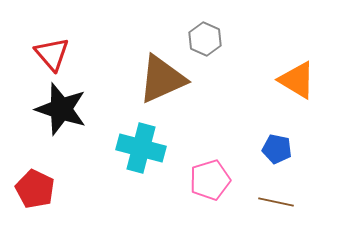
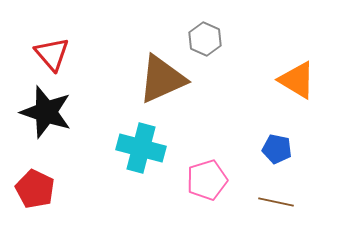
black star: moved 15 px left, 3 px down
pink pentagon: moved 3 px left
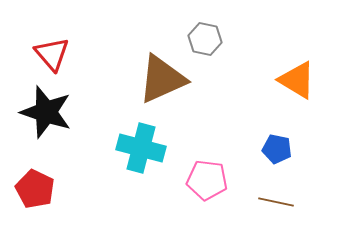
gray hexagon: rotated 12 degrees counterclockwise
pink pentagon: rotated 24 degrees clockwise
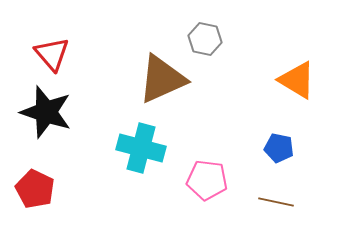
blue pentagon: moved 2 px right, 1 px up
